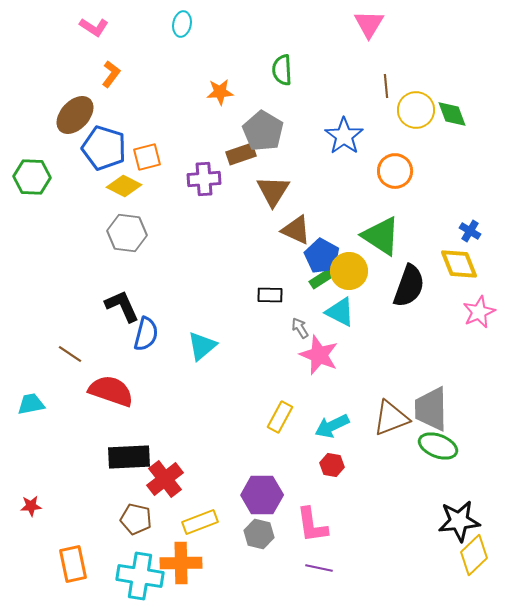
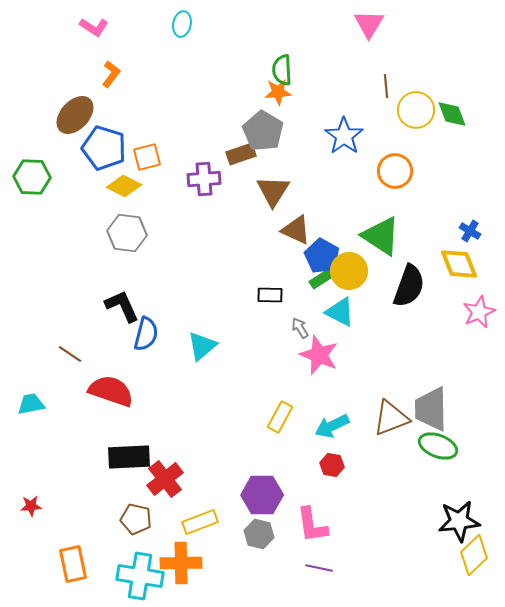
orange star at (220, 92): moved 58 px right
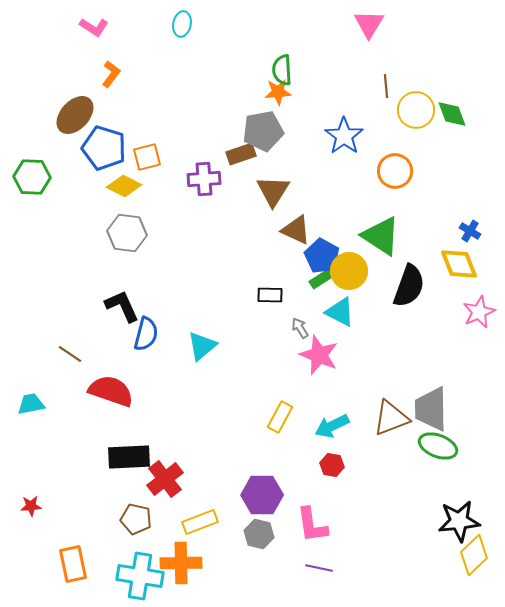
gray pentagon at (263, 131): rotated 30 degrees clockwise
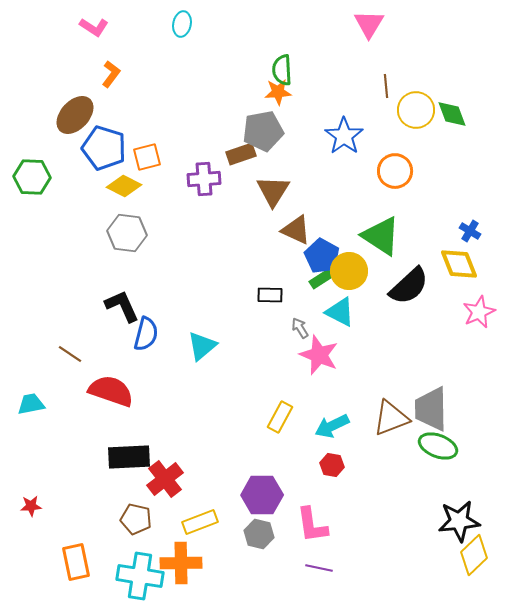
black semicircle at (409, 286): rotated 27 degrees clockwise
orange rectangle at (73, 564): moved 3 px right, 2 px up
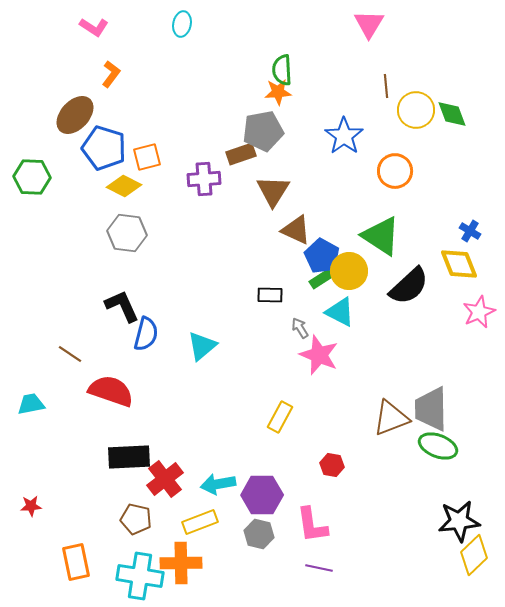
cyan arrow at (332, 426): moved 114 px left, 58 px down; rotated 16 degrees clockwise
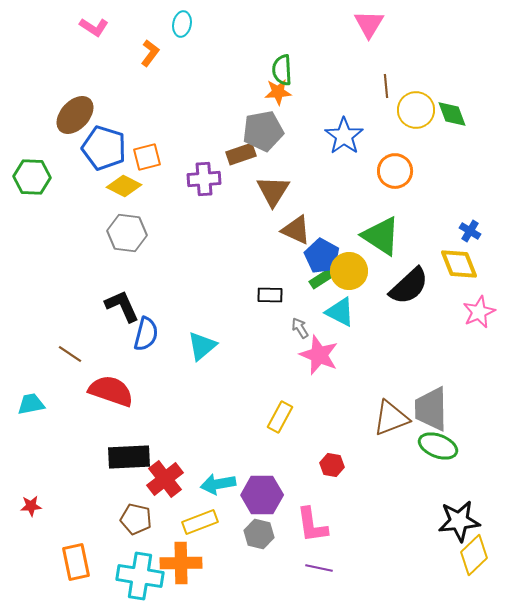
orange L-shape at (111, 74): moved 39 px right, 21 px up
